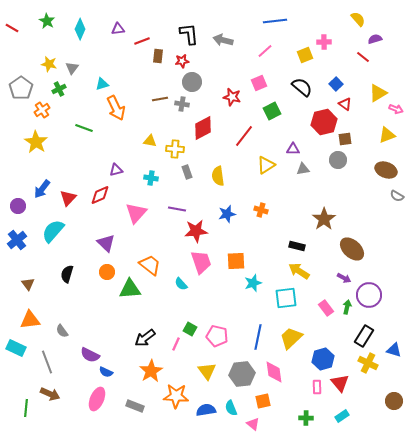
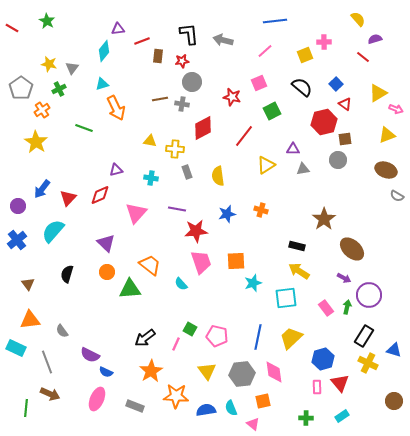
cyan diamond at (80, 29): moved 24 px right, 22 px down; rotated 15 degrees clockwise
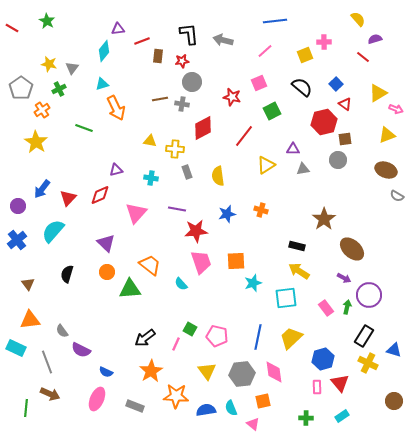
purple semicircle at (90, 355): moved 9 px left, 5 px up
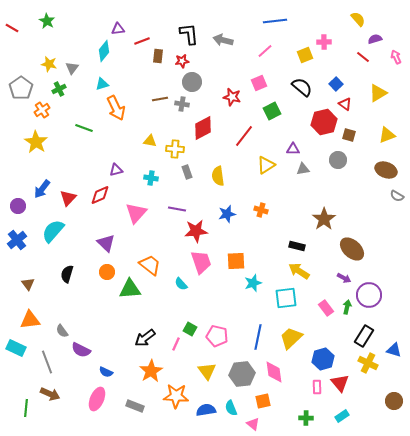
pink arrow at (396, 109): moved 52 px up; rotated 136 degrees counterclockwise
brown square at (345, 139): moved 4 px right, 4 px up; rotated 24 degrees clockwise
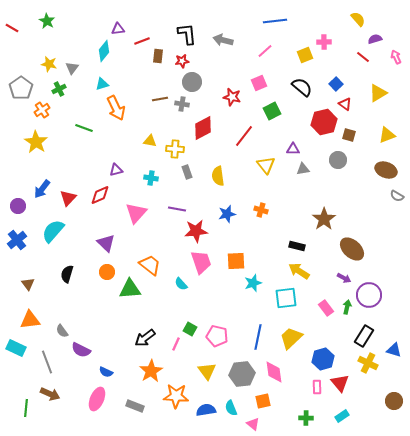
black L-shape at (189, 34): moved 2 px left
yellow triangle at (266, 165): rotated 36 degrees counterclockwise
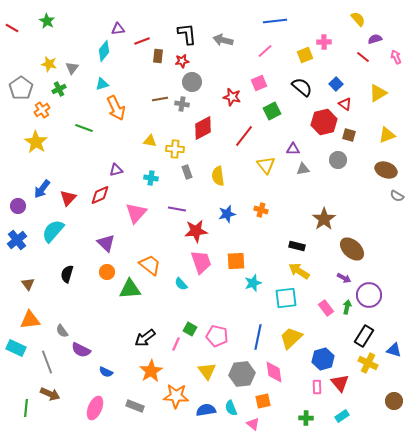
pink ellipse at (97, 399): moved 2 px left, 9 px down
